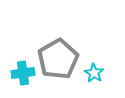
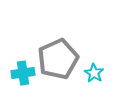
gray pentagon: rotated 6 degrees clockwise
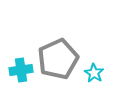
cyan cross: moved 2 px left, 3 px up
